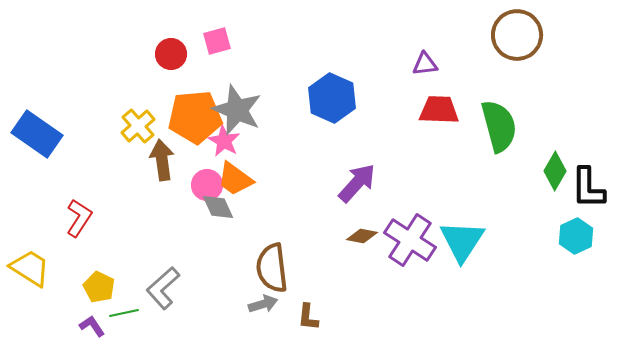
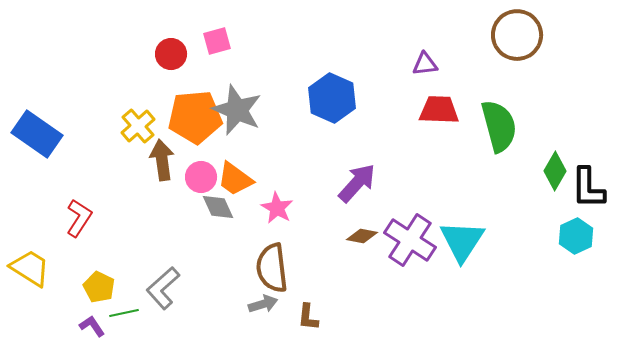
pink star: moved 53 px right, 67 px down
pink circle: moved 6 px left, 8 px up
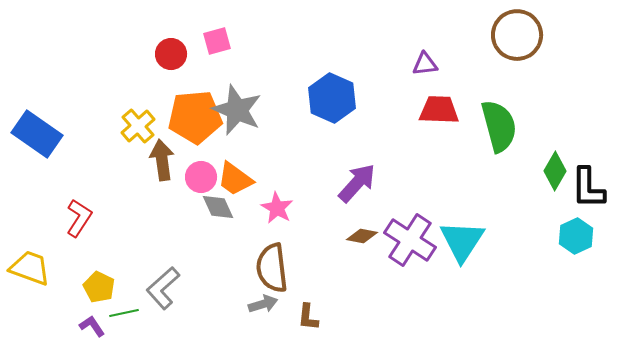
yellow trapezoid: rotated 12 degrees counterclockwise
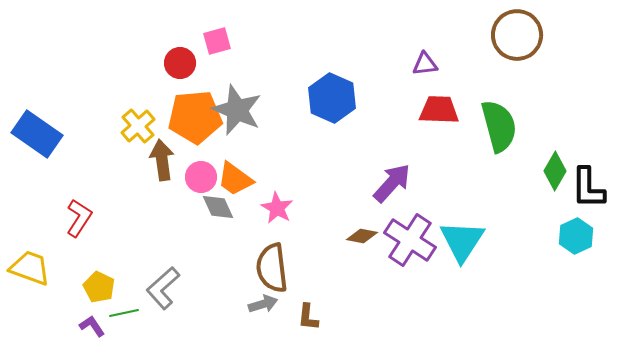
red circle: moved 9 px right, 9 px down
purple arrow: moved 35 px right
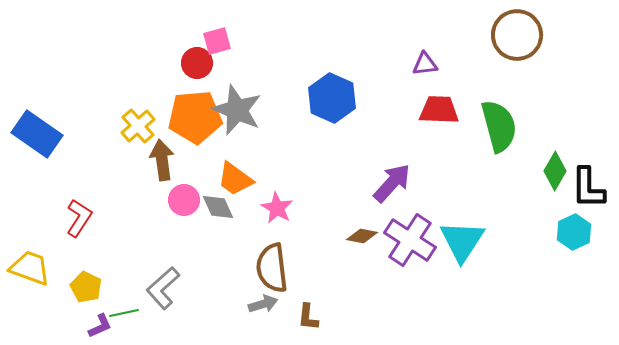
red circle: moved 17 px right
pink circle: moved 17 px left, 23 px down
cyan hexagon: moved 2 px left, 4 px up
yellow pentagon: moved 13 px left
purple L-shape: moved 8 px right; rotated 100 degrees clockwise
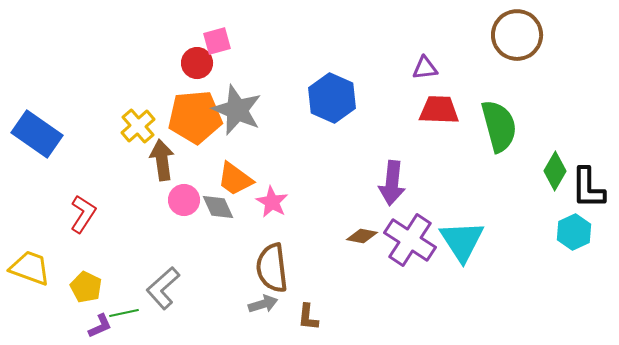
purple triangle: moved 4 px down
purple arrow: rotated 144 degrees clockwise
pink star: moved 5 px left, 6 px up
red L-shape: moved 4 px right, 4 px up
cyan triangle: rotated 6 degrees counterclockwise
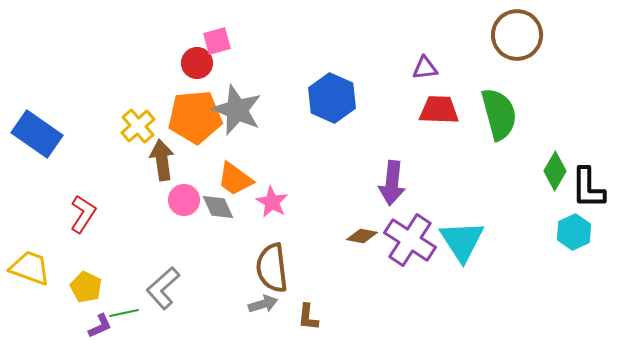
green semicircle: moved 12 px up
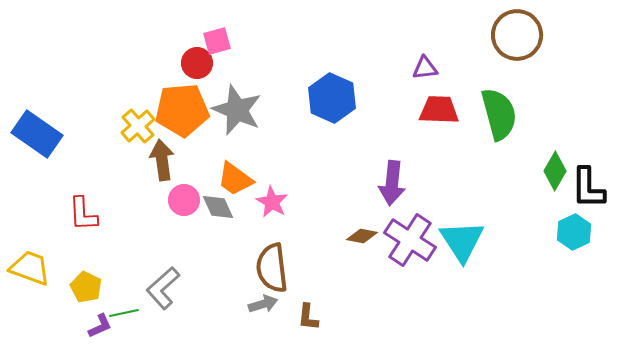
orange pentagon: moved 13 px left, 7 px up
red L-shape: rotated 144 degrees clockwise
